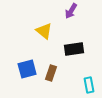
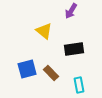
brown rectangle: rotated 63 degrees counterclockwise
cyan rectangle: moved 10 px left
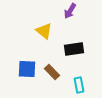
purple arrow: moved 1 px left
blue square: rotated 18 degrees clockwise
brown rectangle: moved 1 px right, 1 px up
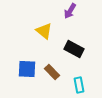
black rectangle: rotated 36 degrees clockwise
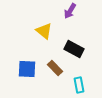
brown rectangle: moved 3 px right, 4 px up
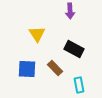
purple arrow: rotated 35 degrees counterclockwise
yellow triangle: moved 7 px left, 3 px down; rotated 18 degrees clockwise
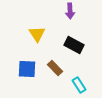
black rectangle: moved 4 px up
cyan rectangle: rotated 21 degrees counterclockwise
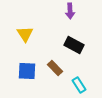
yellow triangle: moved 12 px left
blue square: moved 2 px down
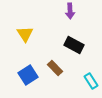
blue square: moved 1 px right, 4 px down; rotated 36 degrees counterclockwise
cyan rectangle: moved 12 px right, 4 px up
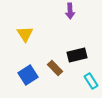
black rectangle: moved 3 px right, 10 px down; rotated 42 degrees counterclockwise
